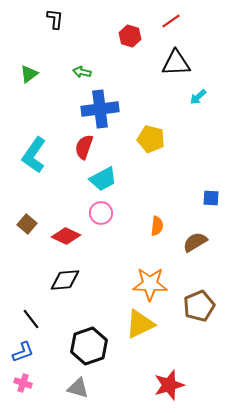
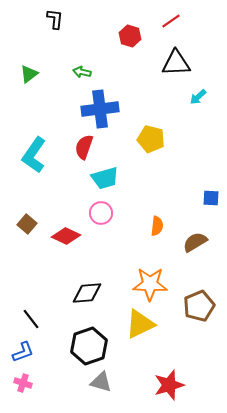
cyan trapezoid: moved 2 px right, 1 px up; rotated 12 degrees clockwise
black diamond: moved 22 px right, 13 px down
gray triangle: moved 23 px right, 6 px up
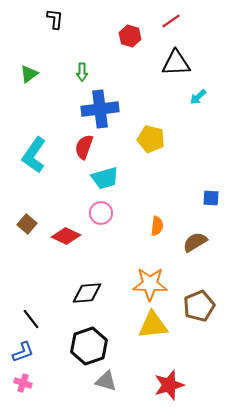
green arrow: rotated 102 degrees counterclockwise
yellow triangle: moved 13 px right, 1 px down; rotated 20 degrees clockwise
gray triangle: moved 5 px right, 1 px up
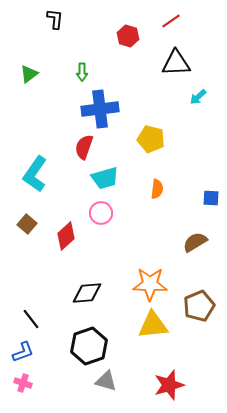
red hexagon: moved 2 px left
cyan L-shape: moved 1 px right, 19 px down
orange semicircle: moved 37 px up
red diamond: rotated 68 degrees counterclockwise
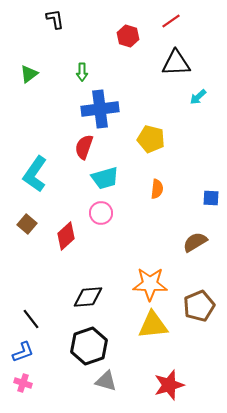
black L-shape: rotated 15 degrees counterclockwise
black diamond: moved 1 px right, 4 px down
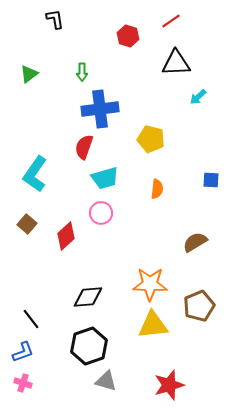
blue square: moved 18 px up
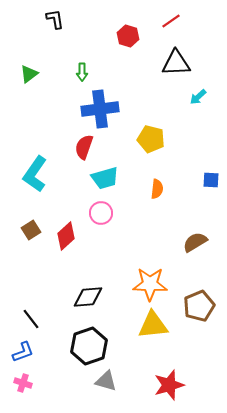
brown square: moved 4 px right, 6 px down; rotated 18 degrees clockwise
